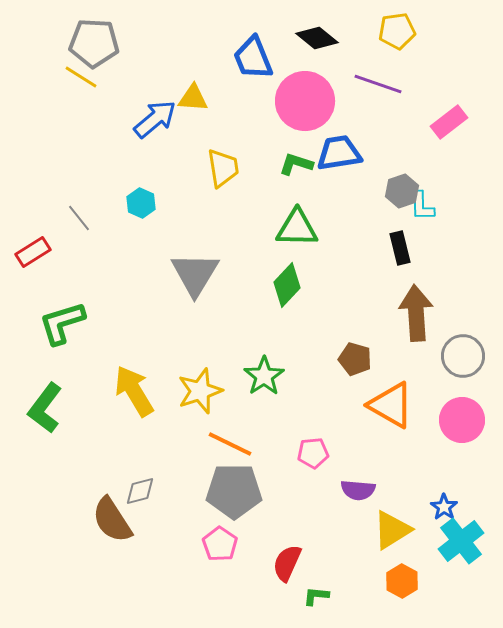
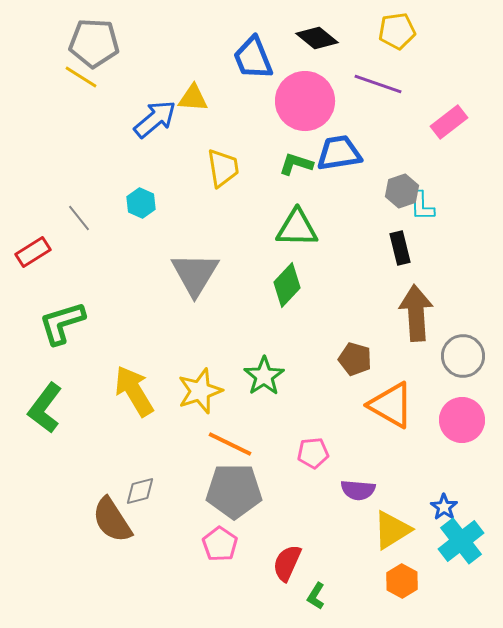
green L-shape at (316, 596): rotated 64 degrees counterclockwise
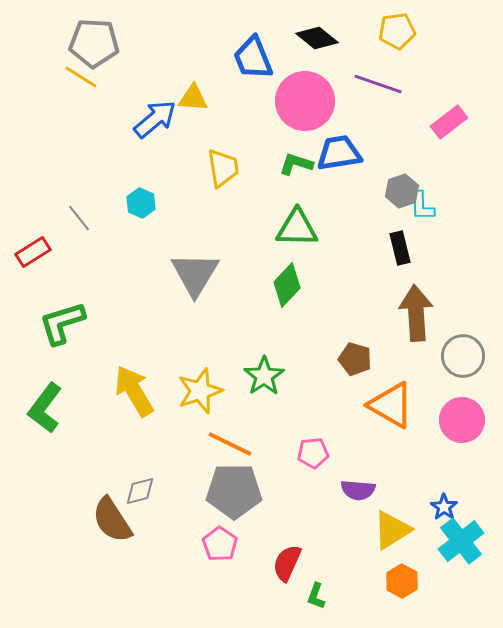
green L-shape at (316, 596): rotated 12 degrees counterclockwise
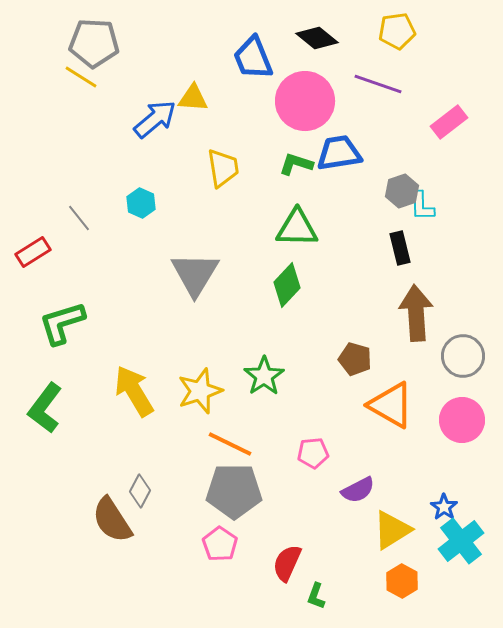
purple semicircle at (358, 490): rotated 32 degrees counterclockwise
gray diamond at (140, 491): rotated 48 degrees counterclockwise
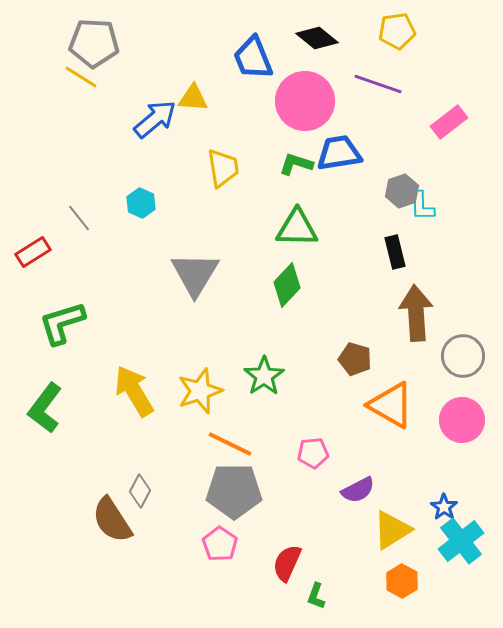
black rectangle at (400, 248): moved 5 px left, 4 px down
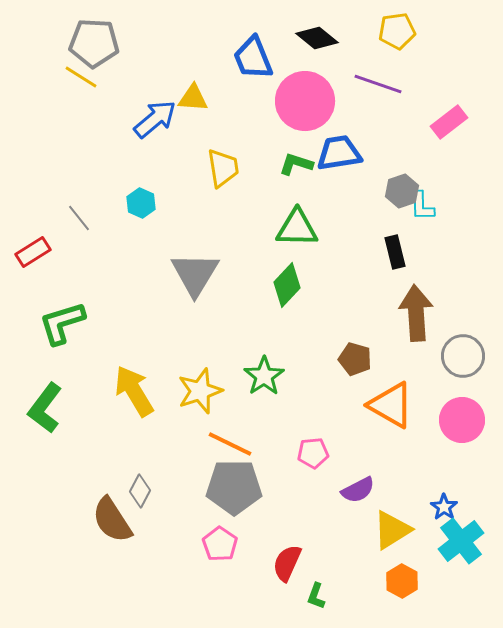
gray pentagon at (234, 491): moved 4 px up
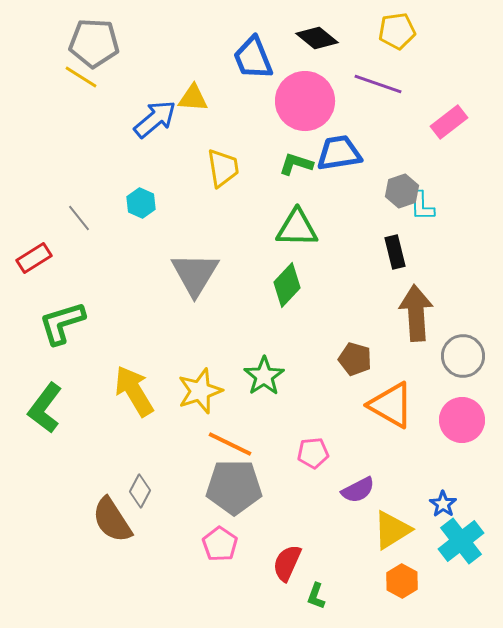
red rectangle at (33, 252): moved 1 px right, 6 px down
blue star at (444, 507): moved 1 px left, 3 px up
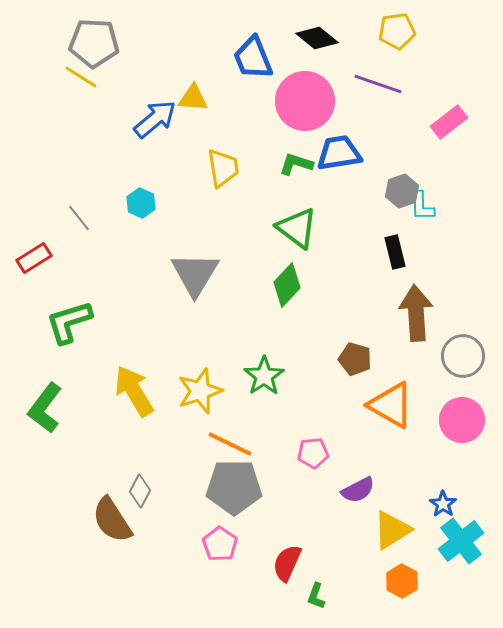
green triangle at (297, 228): rotated 36 degrees clockwise
green L-shape at (62, 323): moved 7 px right, 1 px up
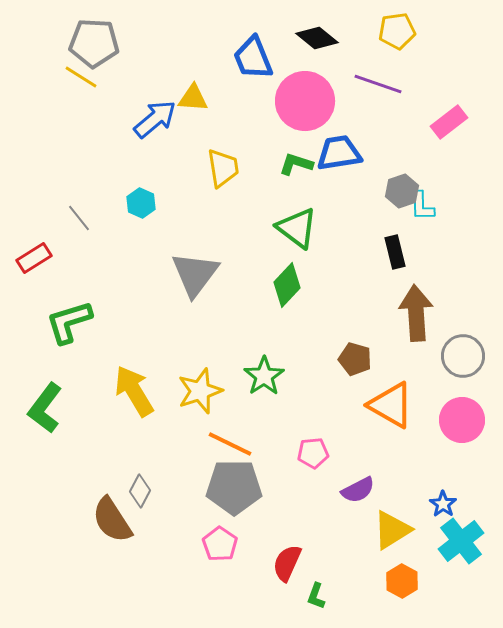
gray triangle at (195, 274): rotated 6 degrees clockwise
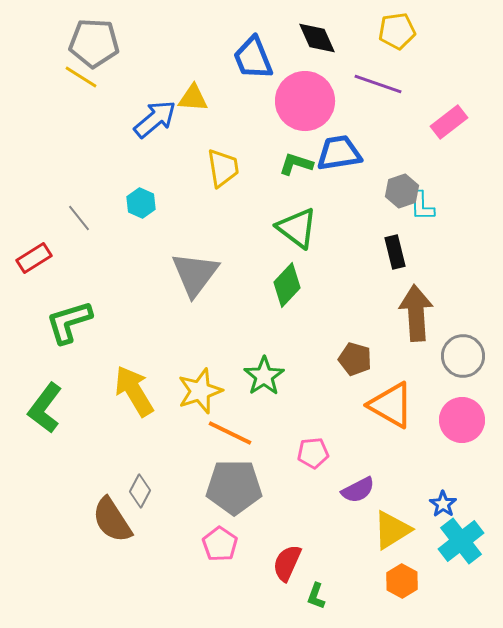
black diamond at (317, 38): rotated 27 degrees clockwise
orange line at (230, 444): moved 11 px up
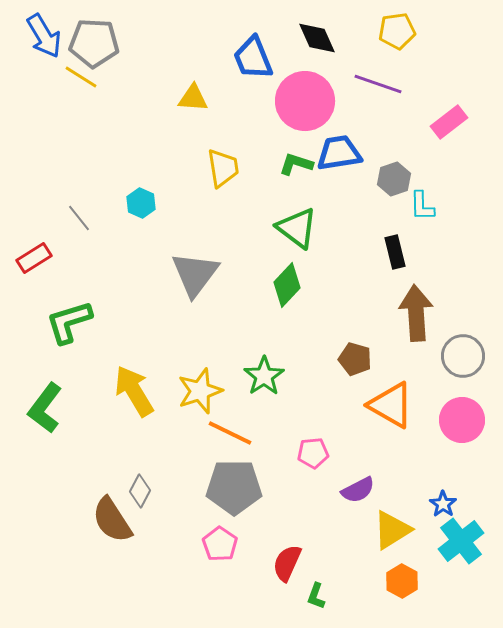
blue arrow at (155, 119): moved 111 px left, 83 px up; rotated 99 degrees clockwise
gray hexagon at (402, 191): moved 8 px left, 12 px up
